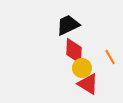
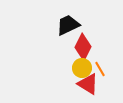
red diamond: moved 9 px right, 4 px up; rotated 24 degrees clockwise
orange line: moved 10 px left, 12 px down
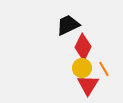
orange line: moved 4 px right
red triangle: moved 1 px down; rotated 30 degrees clockwise
